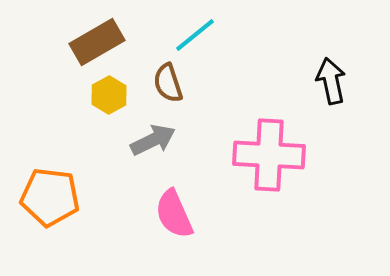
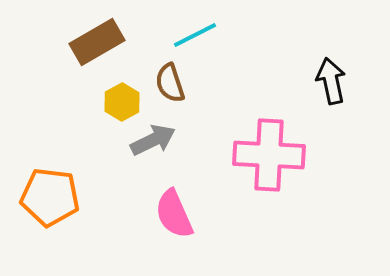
cyan line: rotated 12 degrees clockwise
brown semicircle: moved 2 px right
yellow hexagon: moved 13 px right, 7 px down
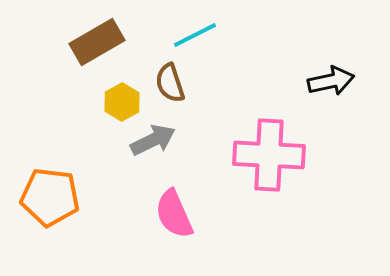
black arrow: rotated 90 degrees clockwise
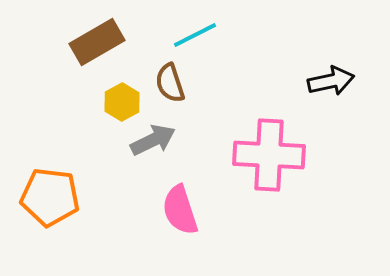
pink semicircle: moved 6 px right, 4 px up; rotated 6 degrees clockwise
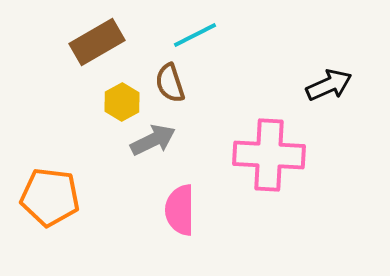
black arrow: moved 2 px left, 4 px down; rotated 12 degrees counterclockwise
pink semicircle: rotated 18 degrees clockwise
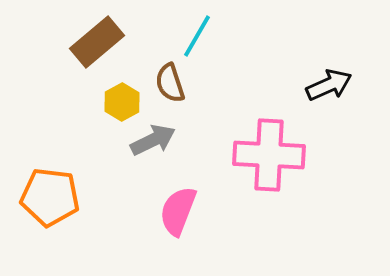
cyan line: moved 2 px right, 1 px down; rotated 33 degrees counterclockwise
brown rectangle: rotated 10 degrees counterclockwise
pink semicircle: moved 2 px left, 1 px down; rotated 21 degrees clockwise
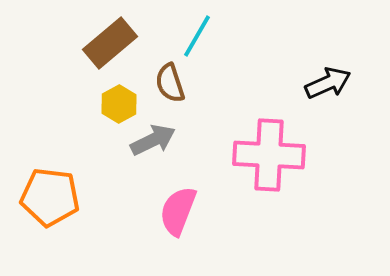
brown rectangle: moved 13 px right, 1 px down
black arrow: moved 1 px left, 2 px up
yellow hexagon: moved 3 px left, 2 px down
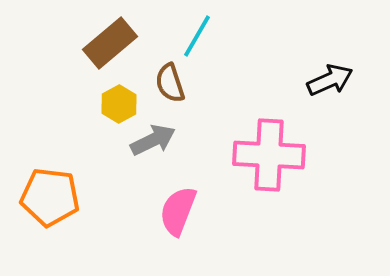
black arrow: moved 2 px right, 3 px up
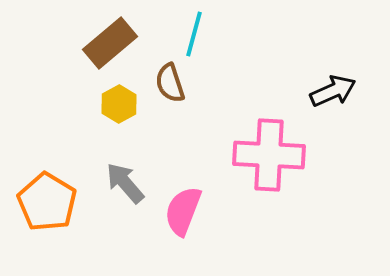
cyan line: moved 3 px left, 2 px up; rotated 15 degrees counterclockwise
black arrow: moved 3 px right, 11 px down
gray arrow: moved 28 px left, 43 px down; rotated 105 degrees counterclockwise
orange pentagon: moved 3 px left, 5 px down; rotated 24 degrees clockwise
pink semicircle: moved 5 px right
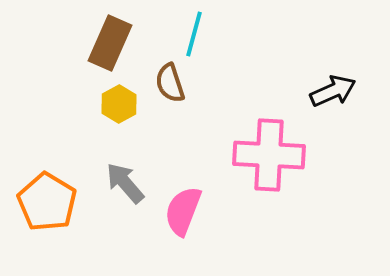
brown rectangle: rotated 26 degrees counterclockwise
